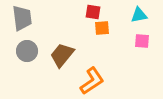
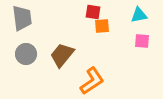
orange square: moved 2 px up
gray circle: moved 1 px left, 3 px down
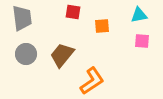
red square: moved 20 px left
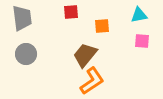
red square: moved 2 px left; rotated 14 degrees counterclockwise
brown trapezoid: moved 23 px right
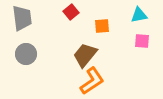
red square: rotated 35 degrees counterclockwise
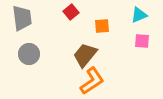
cyan triangle: rotated 12 degrees counterclockwise
gray circle: moved 3 px right
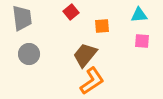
cyan triangle: rotated 18 degrees clockwise
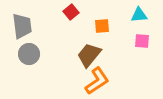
gray trapezoid: moved 8 px down
brown trapezoid: moved 4 px right
orange L-shape: moved 5 px right
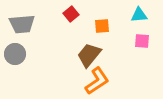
red square: moved 2 px down
gray trapezoid: moved 2 px up; rotated 92 degrees clockwise
gray circle: moved 14 px left
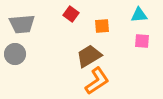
red square: rotated 14 degrees counterclockwise
brown trapezoid: moved 1 px down; rotated 20 degrees clockwise
